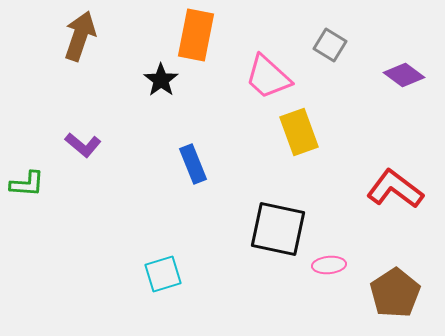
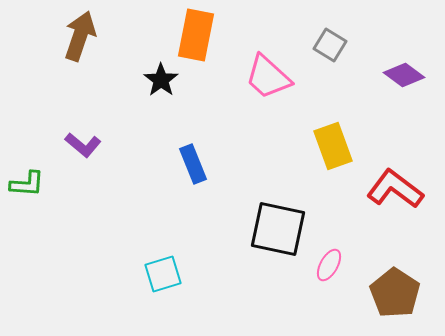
yellow rectangle: moved 34 px right, 14 px down
pink ellipse: rotated 56 degrees counterclockwise
brown pentagon: rotated 6 degrees counterclockwise
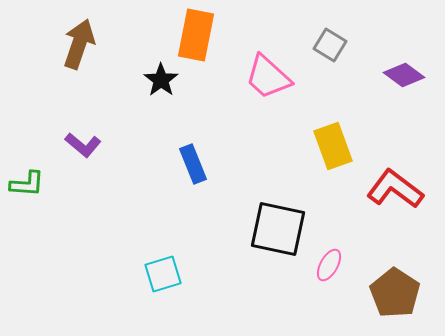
brown arrow: moved 1 px left, 8 px down
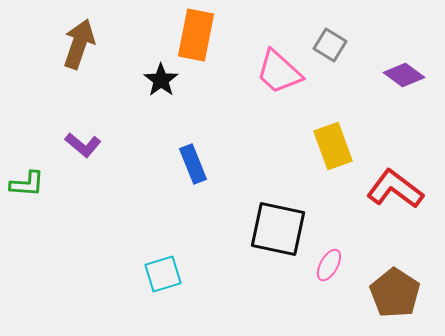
pink trapezoid: moved 11 px right, 5 px up
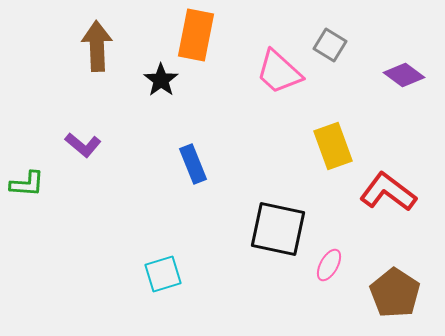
brown arrow: moved 18 px right, 2 px down; rotated 21 degrees counterclockwise
red L-shape: moved 7 px left, 3 px down
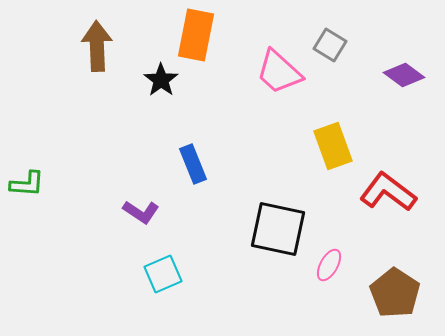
purple L-shape: moved 58 px right, 67 px down; rotated 6 degrees counterclockwise
cyan square: rotated 6 degrees counterclockwise
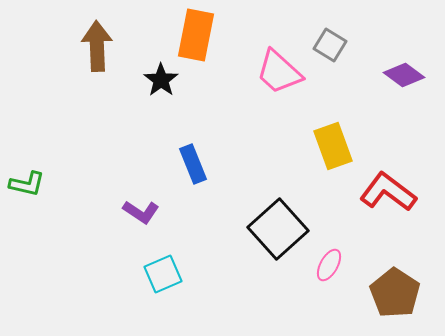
green L-shape: rotated 9 degrees clockwise
black square: rotated 36 degrees clockwise
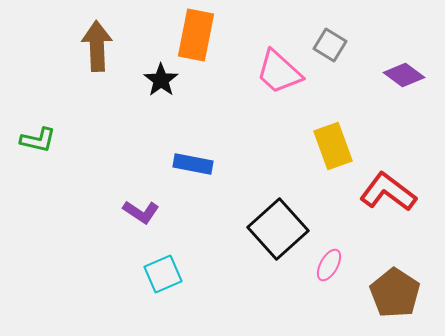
blue rectangle: rotated 57 degrees counterclockwise
green L-shape: moved 11 px right, 44 px up
